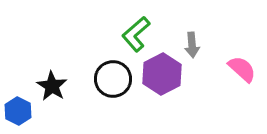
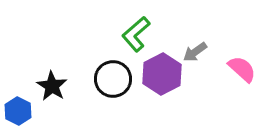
gray arrow: moved 3 px right, 7 px down; rotated 60 degrees clockwise
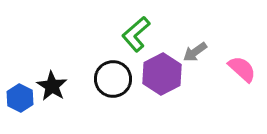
blue hexagon: moved 2 px right, 13 px up
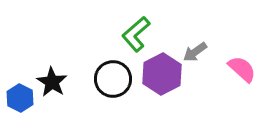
black star: moved 4 px up
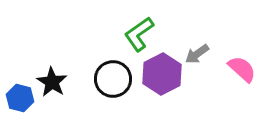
green L-shape: moved 3 px right; rotated 6 degrees clockwise
gray arrow: moved 2 px right, 2 px down
blue hexagon: rotated 12 degrees counterclockwise
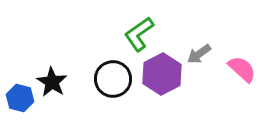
gray arrow: moved 2 px right
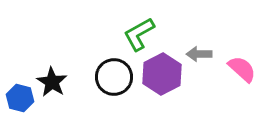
green L-shape: rotated 6 degrees clockwise
gray arrow: rotated 35 degrees clockwise
black circle: moved 1 px right, 2 px up
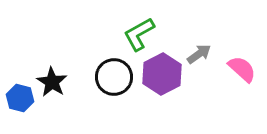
gray arrow: rotated 145 degrees clockwise
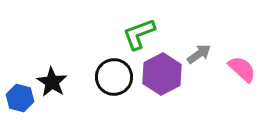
green L-shape: rotated 9 degrees clockwise
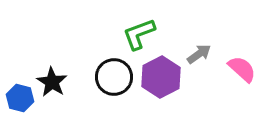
purple hexagon: moved 1 px left, 3 px down
